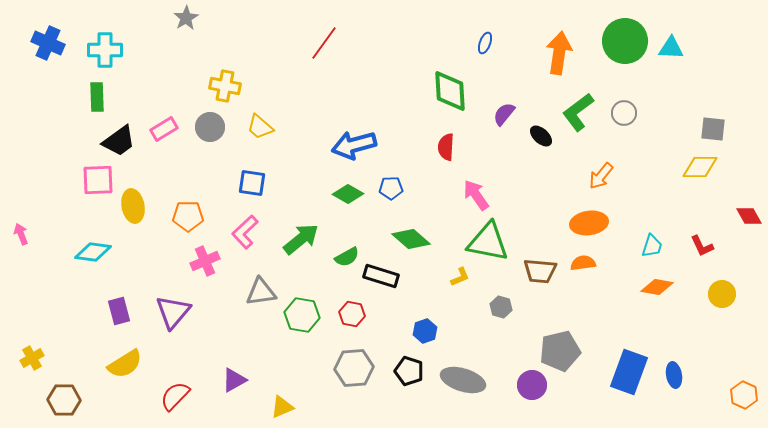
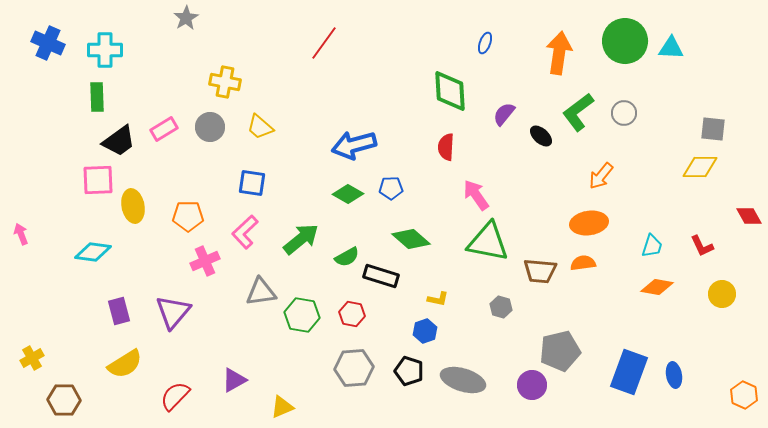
yellow cross at (225, 86): moved 4 px up
yellow L-shape at (460, 277): moved 22 px left, 22 px down; rotated 35 degrees clockwise
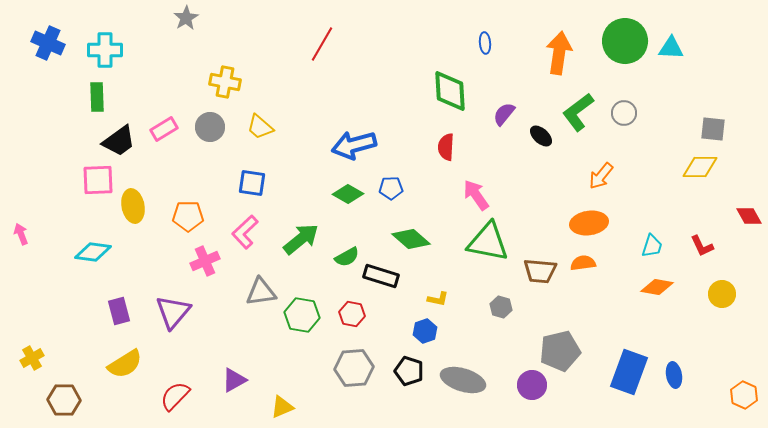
red line at (324, 43): moved 2 px left, 1 px down; rotated 6 degrees counterclockwise
blue ellipse at (485, 43): rotated 25 degrees counterclockwise
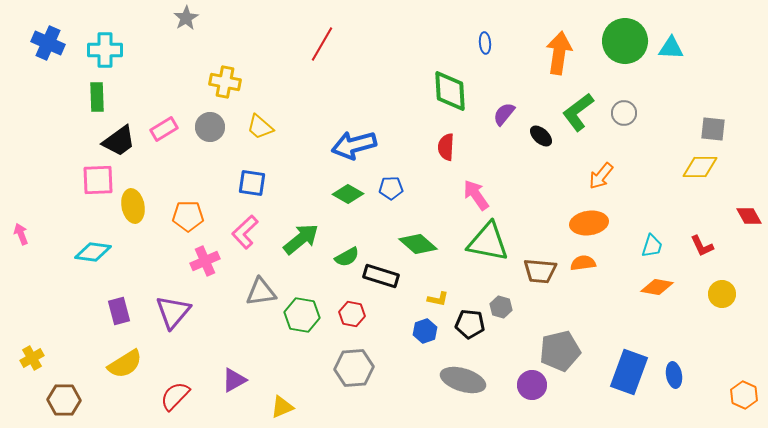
green diamond at (411, 239): moved 7 px right, 5 px down
black pentagon at (409, 371): moved 61 px right, 47 px up; rotated 12 degrees counterclockwise
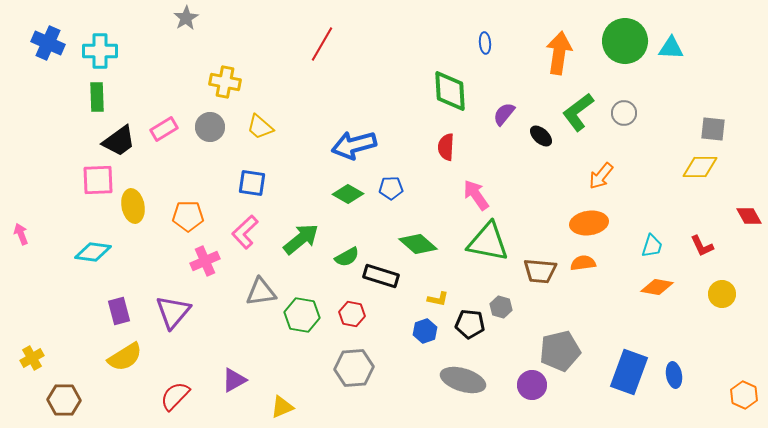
cyan cross at (105, 50): moved 5 px left, 1 px down
yellow semicircle at (125, 364): moved 7 px up
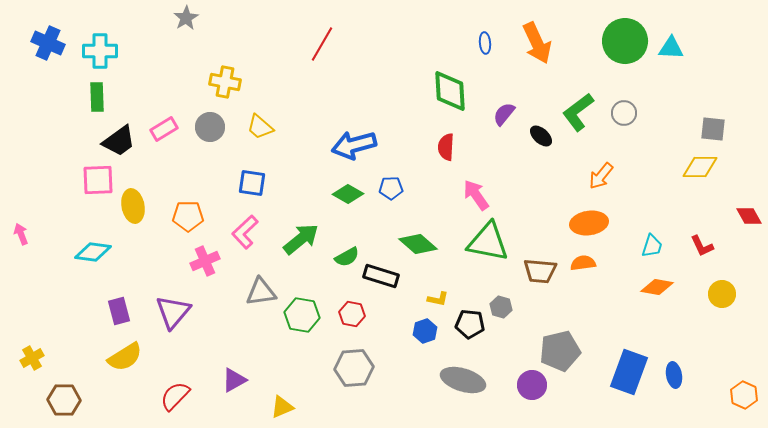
orange arrow at (559, 53): moved 22 px left, 10 px up; rotated 147 degrees clockwise
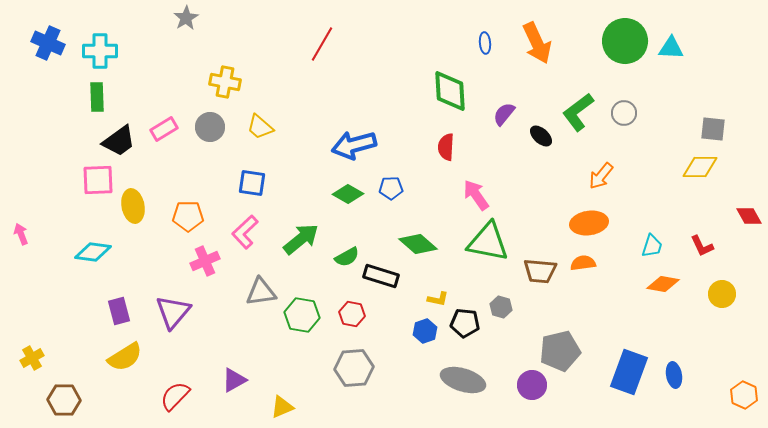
orange diamond at (657, 287): moved 6 px right, 3 px up
black pentagon at (470, 324): moved 5 px left, 1 px up
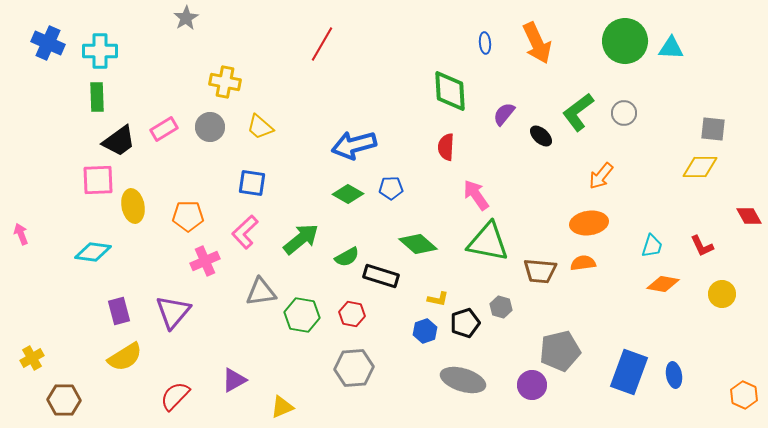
black pentagon at (465, 323): rotated 24 degrees counterclockwise
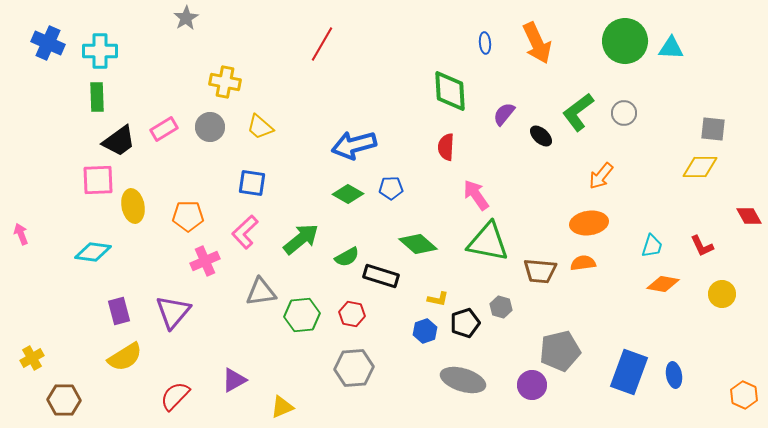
green hexagon at (302, 315): rotated 16 degrees counterclockwise
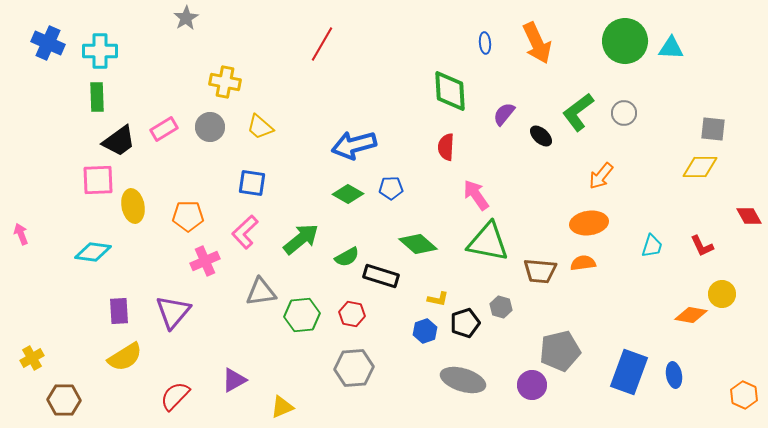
orange diamond at (663, 284): moved 28 px right, 31 px down
purple rectangle at (119, 311): rotated 12 degrees clockwise
